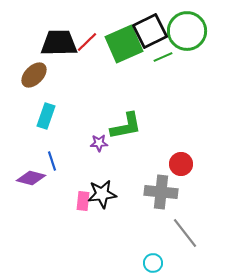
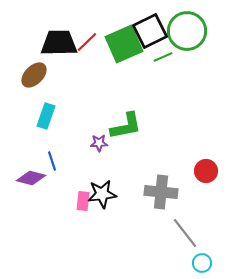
red circle: moved 25 px right, 7 px down
cyan circle: moved 49 px right
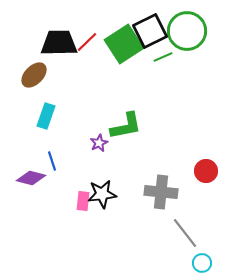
green square: rotated 9 degrees counterclockwise
purple star: rotated 24 degrees counterclockwise
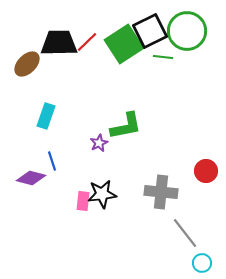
green line: rotated 30 degrees clockwise
brown ellipse: moved 7 px left, 11 px up
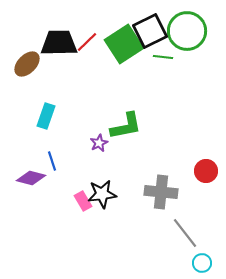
pink rectangle: rotated 36 degrees counterclockwise
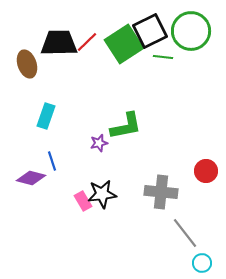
green circle: moved 4 px right
brown ellipse: rotated 64 degrees counterclockwise
purple star: rotated 12 degrees clockwise
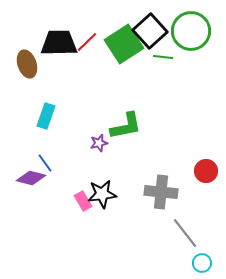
black square: rotated 16 degrees counterclockwise
blue line: moved 7 px left, 2 px down; rotated 18 degrees counterclockwise
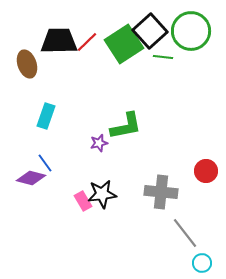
black trapezoid: moved 2 px up
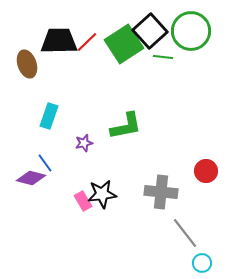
cyan rectangle: moved 3 px right
purple star: moved 15 px left
